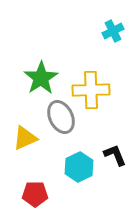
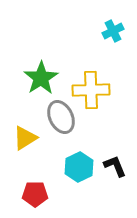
yellow triangle: rotated 8 degrees counterclockwise
black L-shape: moved 11 px down
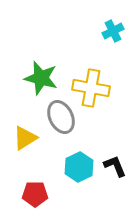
green star: rotated 24 degrees counterclockwise
yellow cross: moved 2 px up; rotated 12 degrees clockwise
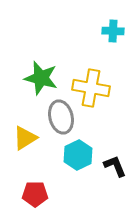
cyan cross: rotated 30 degrees clockwise
gray ellipse: rotated 12 degrees clockwise
cyan hexagon: moved 1 px left, 12 px up
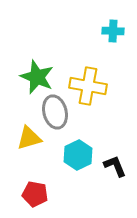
green star: moved 4 px left, 1 px up; rotated 8 degrees clockwise
yellow cross: moved 3 px left, 2 px up
gray ellipse: moved 6 px left, 5 px up
yellow triangle: moved 4 px right; rotated 16 degrees clockwise
red pentagon: rotated 10 degrees clockwise
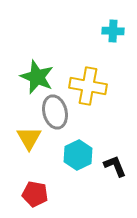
yellow triangle: rotated 44 degrees counterclockwise
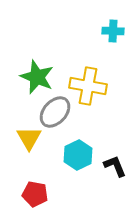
gray ellipse: rotated 56 degrees clockwise
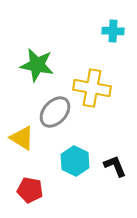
green star: moved 12 px up; rotated 12 degrees counterclockwise
yellow cross: moved 4 px right, 2 px down
yellow triangle: moved 7 px left; rotated 28 degrees counterclockwise
cyan hexagon: moved 3 px left, 6 px down; rotated 8 degrees counterclockwise
red pentagon: moved 5 px left, 4 px up
